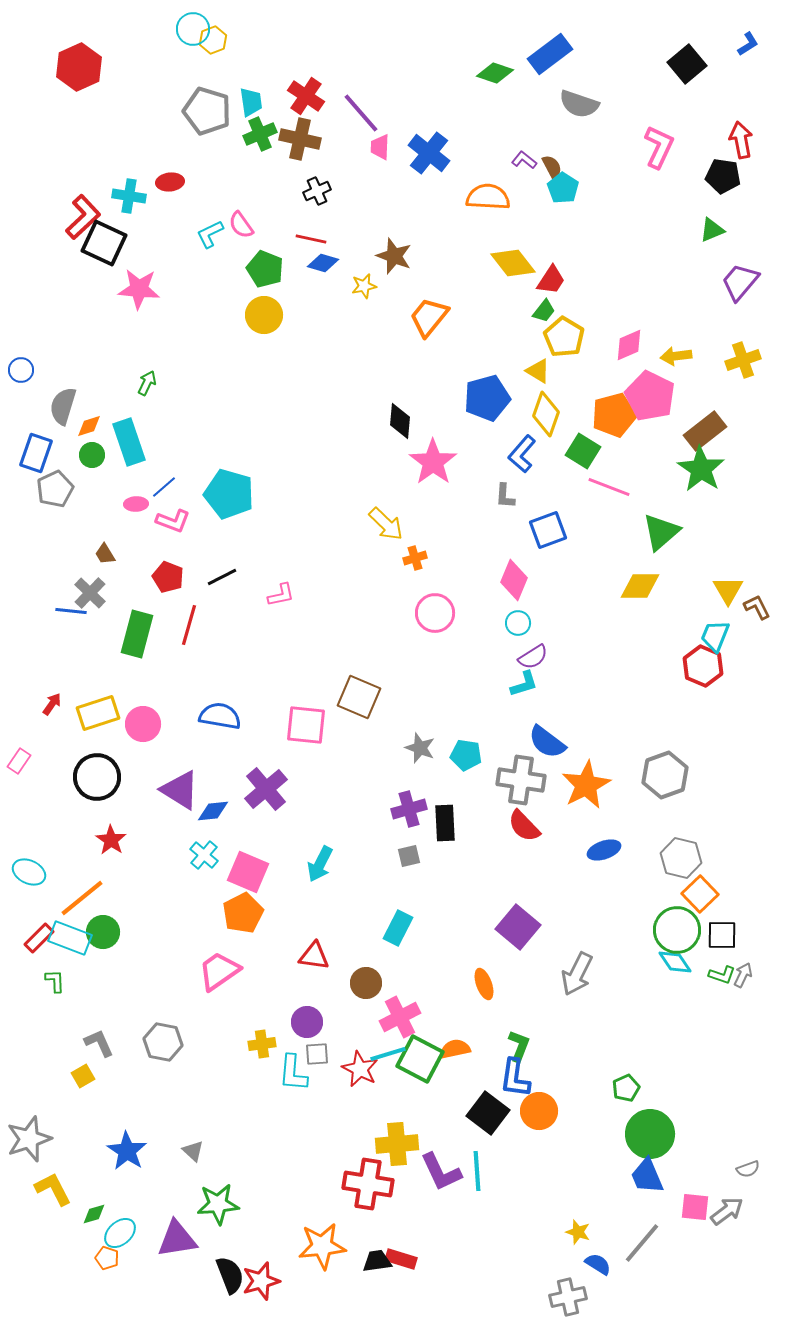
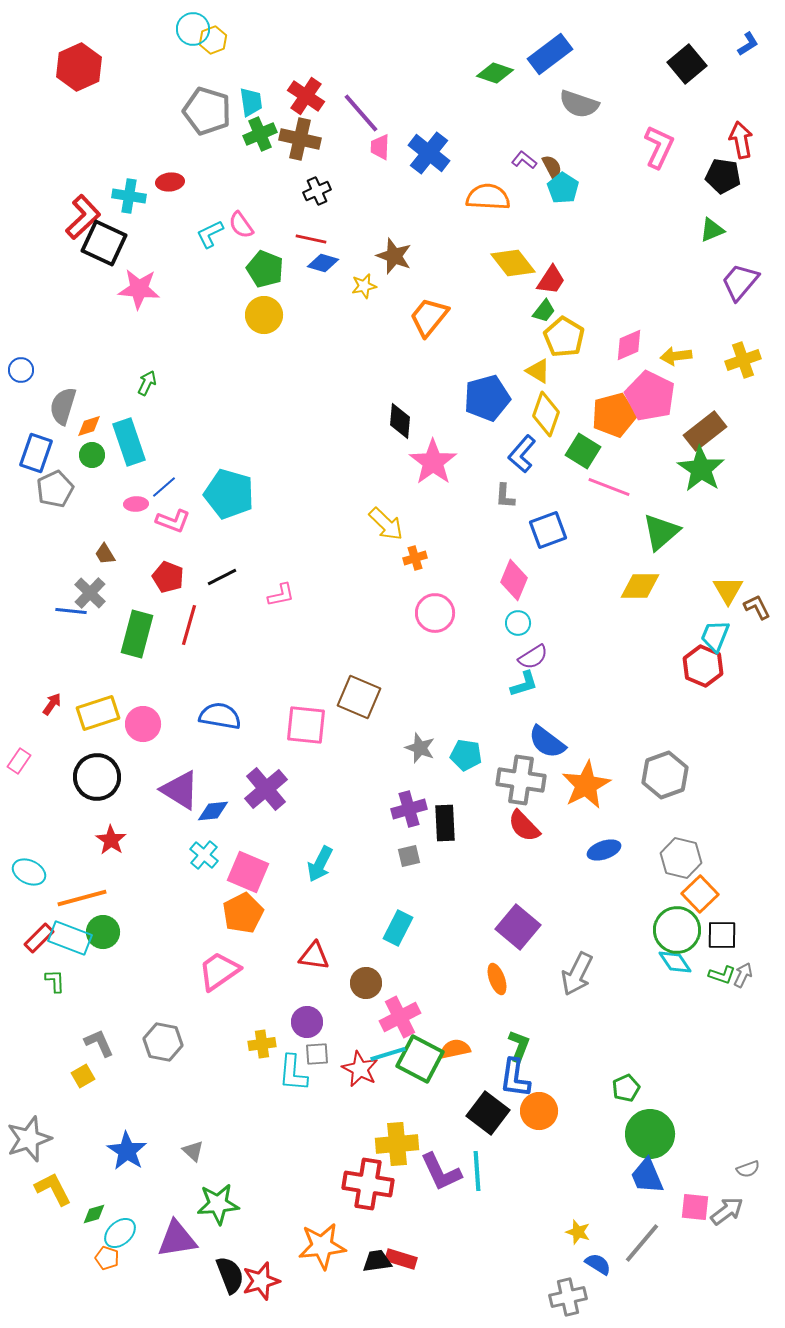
orange line at (82, 898): rotated 24 degrees clockwise
orange ellipse at (484, 984): moved 13 px right, 5 px up
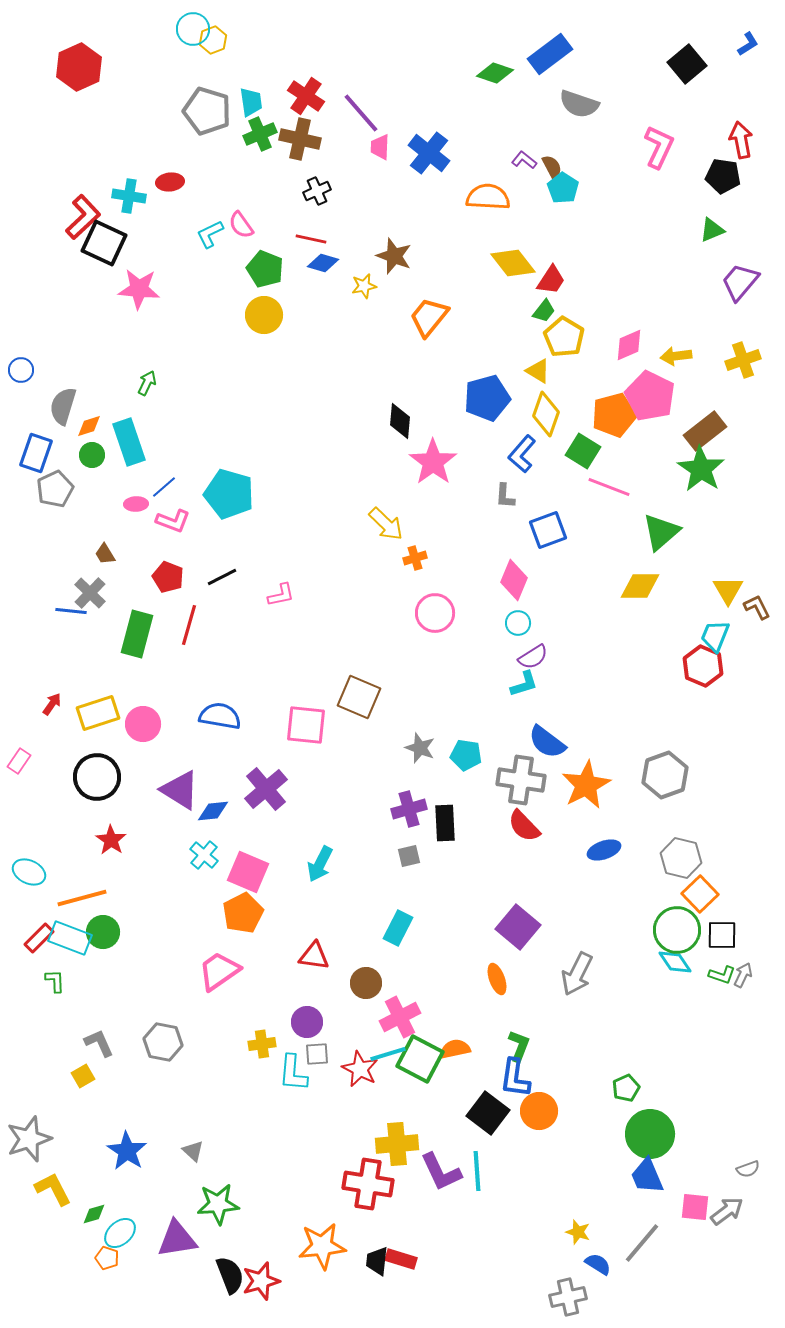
black trapezoid at (377, 1261): rotated 76 degrees counterclockwise
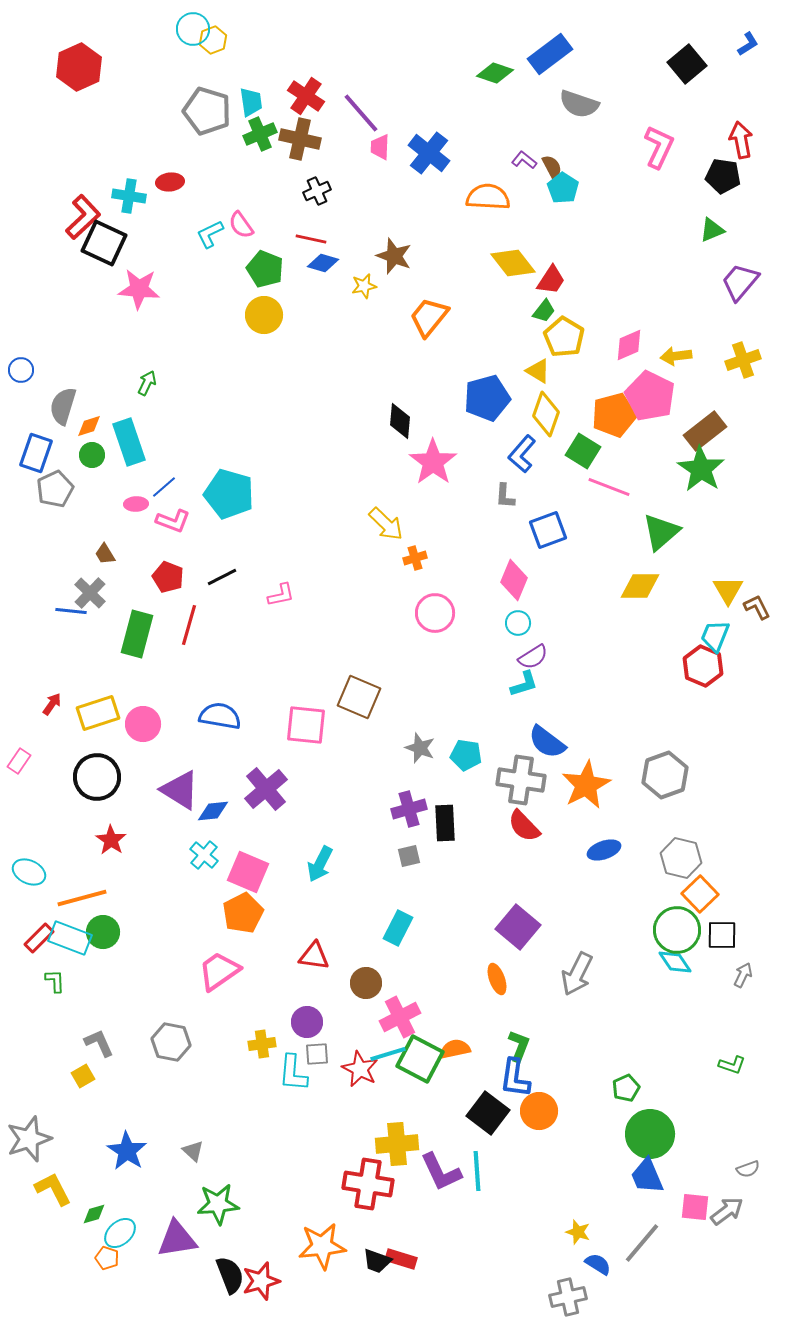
green L-shape at (722, 975): moved 10 px right, 90 px down
gray hexagon at (163, 1042): moved 8 px right
black trapezoid at (377, 1261): rotated 76 degrees counterclockwise
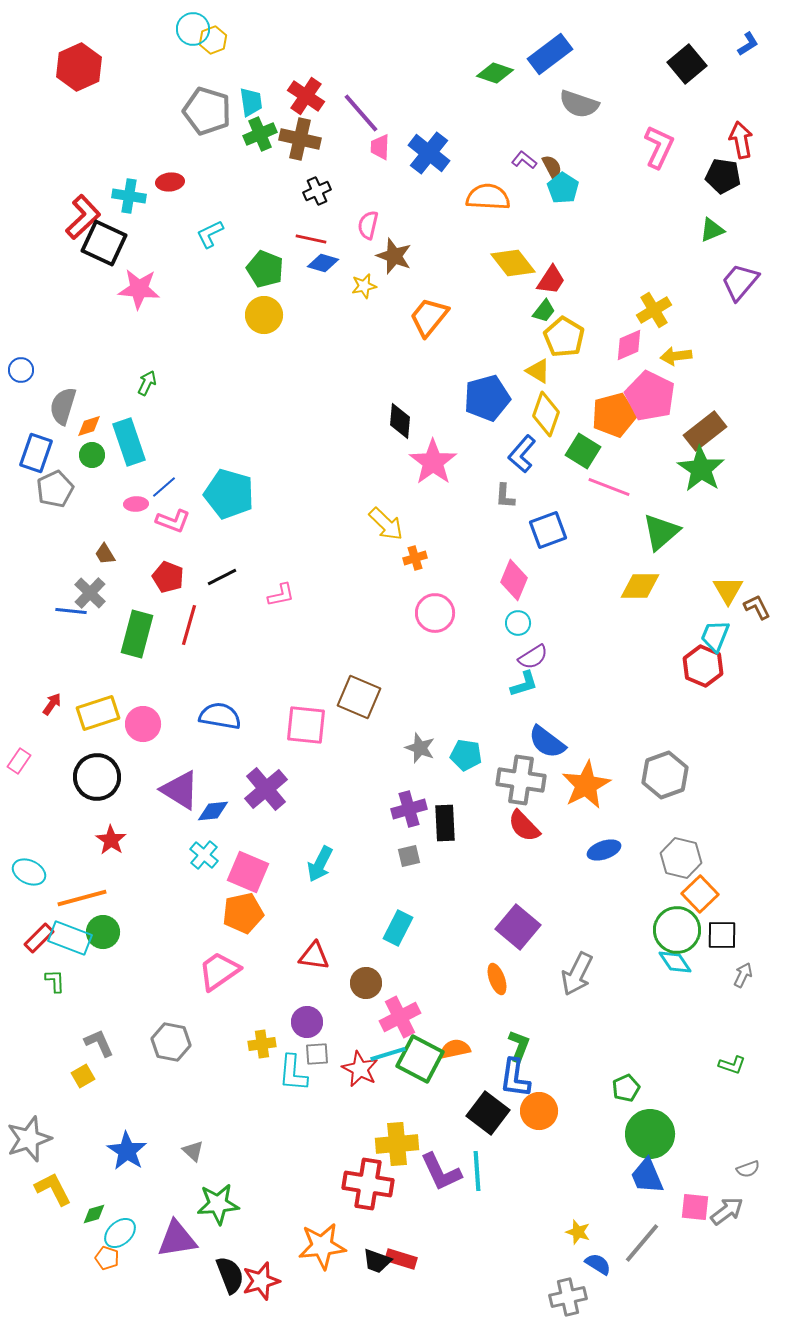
pink semicircle at (241, 225): moved 127 px right; rotated 48 degrees clockwise
yellow cross at (743, 360): moved 89 px left, 50 px up; rotated 12 degrees counterclockwise
orange pentagon at (243, 913): rotated 15 degrees clockwise
